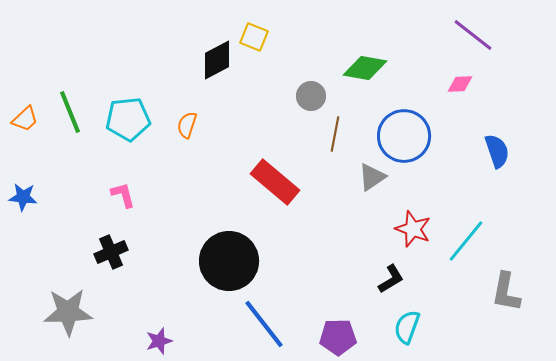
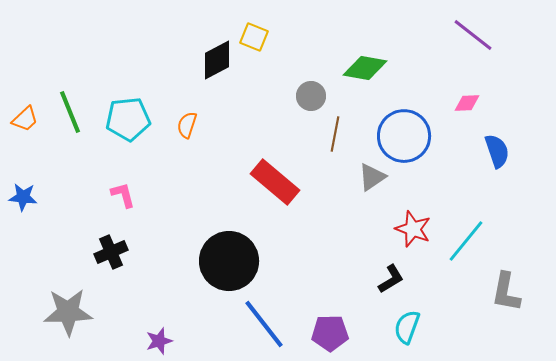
pink diamond: moved 7 px right, 19 px down
purple pentagon: moved 8 px left, 4 px up
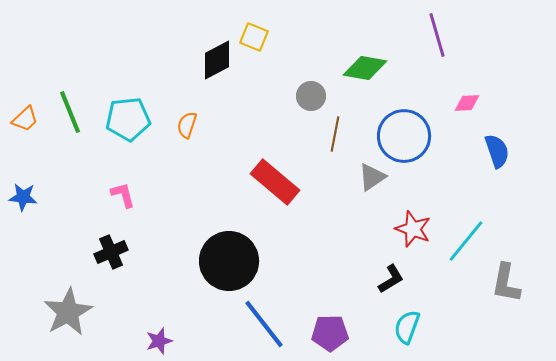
purple line: moved 36 px left; rotated 36 degrees clockwise
gray L-shape: moved 9 px up
gray star: rotated 27 degrees counterclockwise
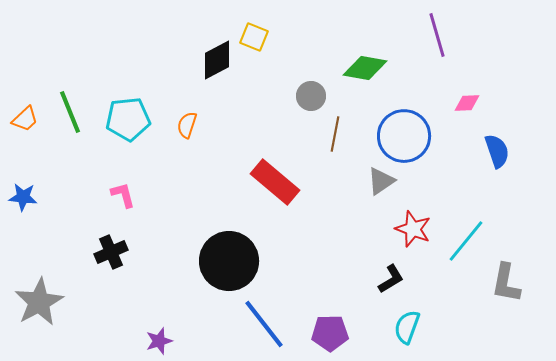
gray triangle: moved 9 px right, 4 px down
gray star: moved 29 px left, 10 px up
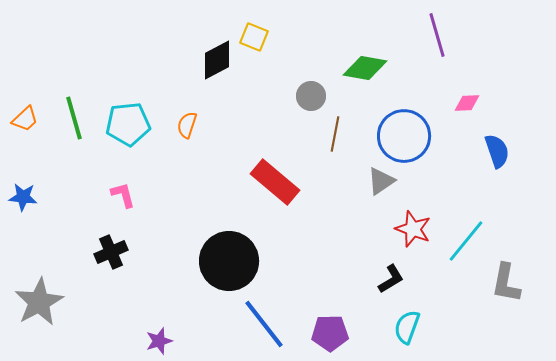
green line: moved 4 px right, 6 px down; rotated 6 degrees clockwise
cyan pentagon: moved 5 px down
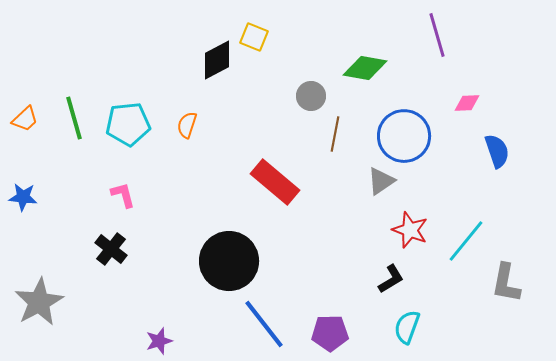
red star: moved 3 px left, 1 px down
black cross: moved 3 px up; rotated 28 degrees counterclockwise
